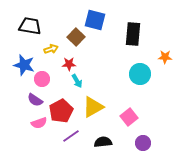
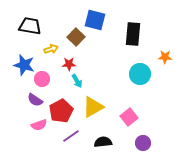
pink semicircle: moved 2 px down
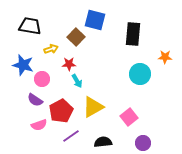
blue star: moved 1 px left
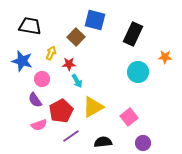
black rectangle: rotated 20 degrees clockwise
yellow arrow: moved 4 px down; rotated 48 degrees counterclockwise
blue star: moved 1 px left, 4 px up
cyan circle: moved 2 px left, 2 px up
purple semicircle: rotated 21 degrees clockwise
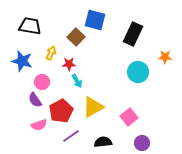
pink circle: moved 3 px down
purple circle: moved 1 px left
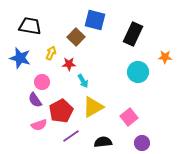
blue star: moved 2 px left, 3 px up
cyan arrow: moved 6 px right
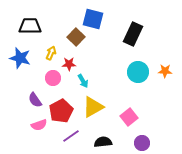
blue square: moved 2 px left, 1 px up
black trapezoid: rotated 10 degrees counterclockwise
orange star: moved 14 px down
pink circle: moved 11 px right, 4 px up
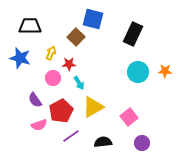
cyan arrow: moved 4 px left, 2 px down
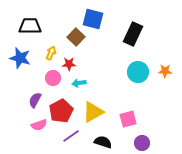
cyan arrow: rotated 112 degrees clockwise
purple semicircle: rotated 63 degrees clockwise
yellow triangle: moved 5 px down
pink square: moved 1 px left, 2 px down; rotated 24 degrees clockwise
black semicircle: rotated 24 degrees clockwise
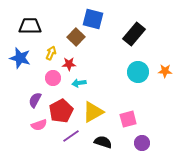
black rectangle: moved 1 px right; rotated 15 degrees clockwise
